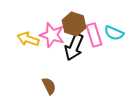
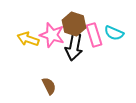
black arrow: rotated 12 degrees counterclockwise
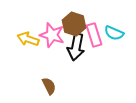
black arrow: moved 2 px right
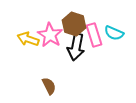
pink star: moved 2 px left; rotated 15 degrees clockwise
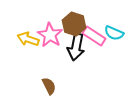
pink rectangle: moved 1 px down; rotated 40 degrees counterclockwise
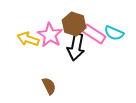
pink rectangle: moved 2 px up
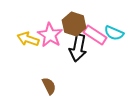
pink rectangle: moved 1 px right, 1 px down
black arrow: moved 2 px right, 1 px down
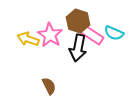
brown hexagon: moved 4 px right, 3 px up
pink rectangle: moved 3 px left
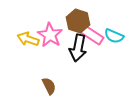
cyan semicircle: moved 3 px down
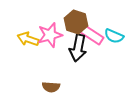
brown hexagon: moved 2 px left, 1 px down
pink star: rotated 25 degrees clockwise
brown semicircle: moved 2 px right, 1 px down; rotated 120 degrees clockwise
